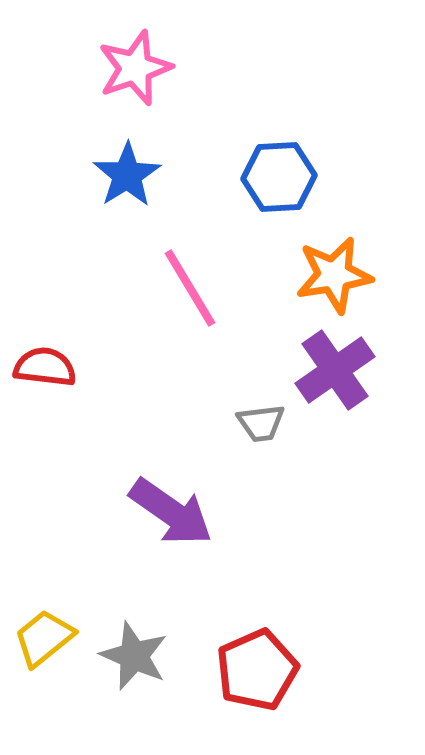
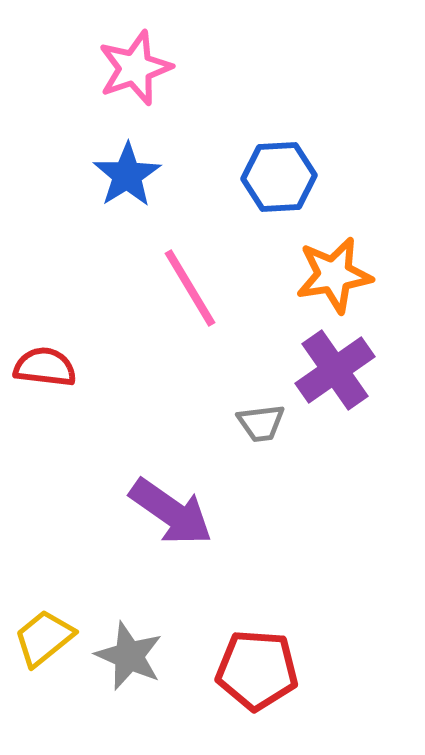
gray star: moved 5 px left
red pentagon: rotated 28 degrees clockwise
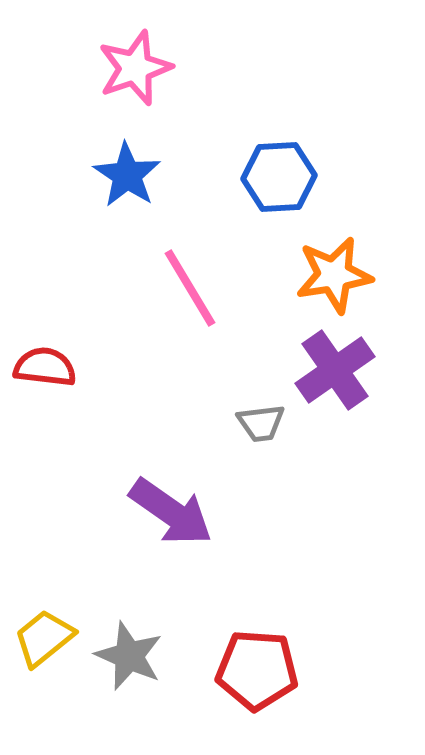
blue star: rotated 6 degrees counterclockwise
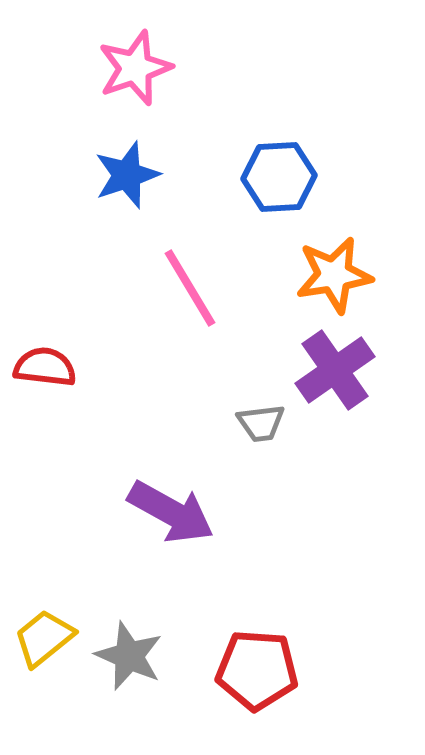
blue star: rotated 20 degrees clockwise
purple arrow: rotated 6 degrees counterclockwise
